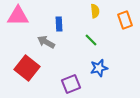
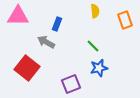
blue rectangle: moved 2 px left; rotated 24 degrees clockwise
green line: moved 2 px right, 6 px down
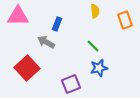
red square: rotated 10 degrees clockwise
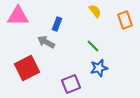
yellow semicircle: rotated 32 degrees counterclockwise
red square: rotated 15 degrees clockwise
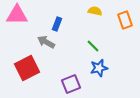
yellow semicircle: rotated 40 degrees counterclockwise
pink triangle: moved 1 px left, 1 px up
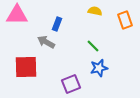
red square: moved 1 px left, 1 px up; rotated 25 degrees clockwise
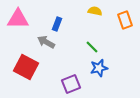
pink triangle: moved 1 px right, 4 px down
green line: moved 1 px left, 1 px down
red square: rotated 30 degrees clockwise
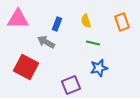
yellow semicircle: moved 9 px left, 10 px down; rotated 120 degrees counterclockwise
orange rectangle: moved 3 px left, 2 px down
green line: moved 1 px right, 4 px up; rotated 32 degrees counterclockwise
purple square: moved 1 px down
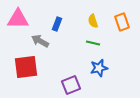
yellow semicircle: moved 7 px right
gray arrow: moved 6 px left, 1 px up
red square: rotated 35 degrees counterclockwise
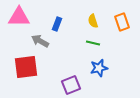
pink triangle: moved 1 px right, 2 px up
